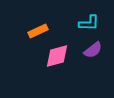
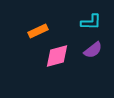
cyan L-shape: moved 2 px right, 1 px up
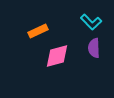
cyan L-shape: rotated 45 degrees clockwise
purple semicircle: moved 1 px right, 2 px up; rotated 126 degrees clockwise
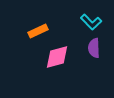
pink diamond: moved 1 px down
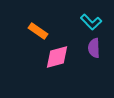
orange rectangle: rotated 60 degrees clockwise
